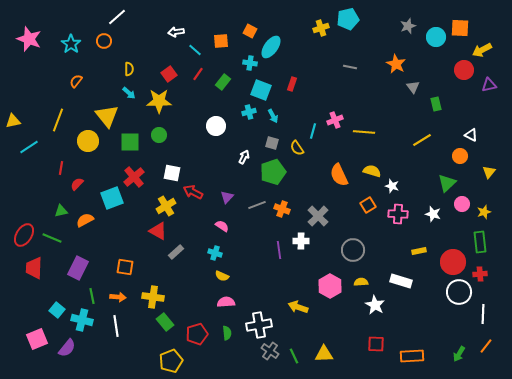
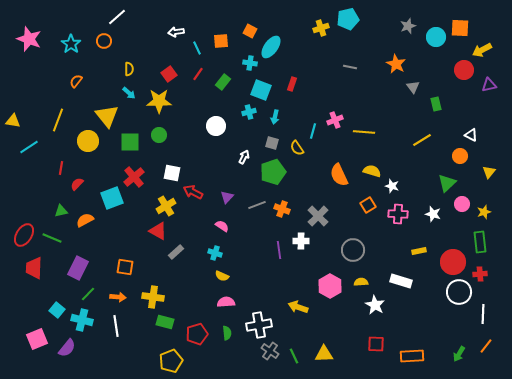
cyan line at (195, 50): moved 2 px right, 2 px up; rotated 24 degrees clockwise
cyan arrow at (273, 116): moved 2 px right, 1 px down; rotated 40 degrees clockwise
yellow triangle at (13, 121): rotated 21 degrees clockwise
green line at (92, 296): moved 4 px left, 2 px up; rotated 56 degrees clockwise
green rectangle at (165, 322): rotated 36 degrees counterclockwise
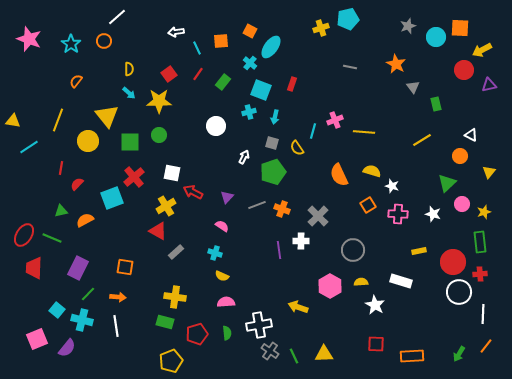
cyan cross at (250, 63): rotated 32 degrees clockwise
yellow cross at (153, 297): moved 22 px right
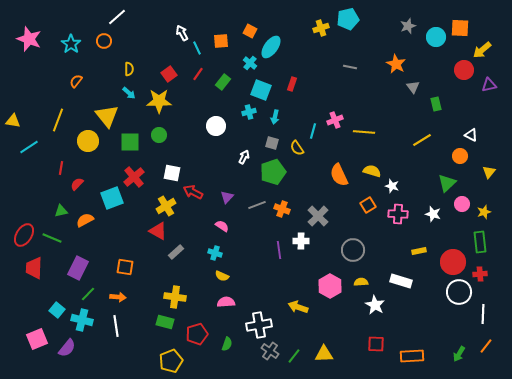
white arrow at (176, 32): moved 6 px right, 1 px down; rotated 70 degrees clockwise
yellow arrow at (482, 50): rotated 12 degrees counterclockwise
green semicircle at (227, 333): moved 11 px down; rotated 24 degrees clockwise
green line at (294, 356): rotated 63 degrees clockwise
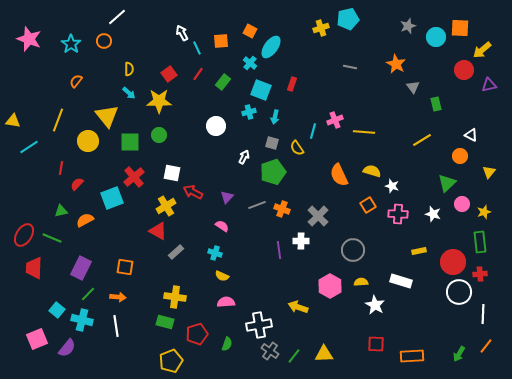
purple rectangle at (78, 268): moved 3 px right
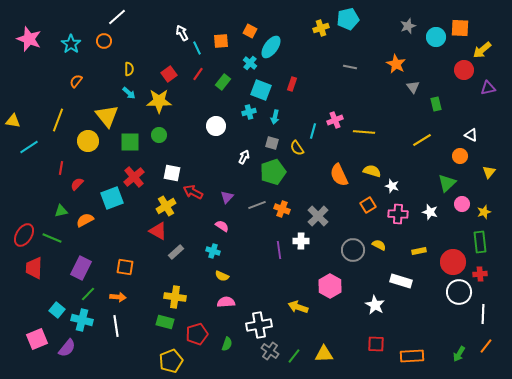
purple triangle at (489, 85): moved 1 px left, 3 px down
white star at (433, 214): moved 3 px left, 2 px up
cyan cross at (215, 253): moved 2 px left, 2 px up
yellow semicircle at (361, 282): moved 18 px right, 37 px up; rotated 32 degrees clockwise
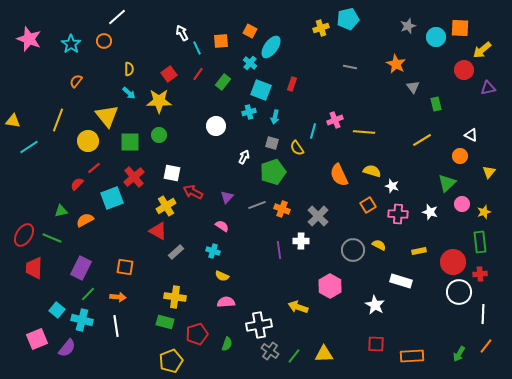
red line at (61, 168): moved 33 px right; rotated 40 degrees clockwise
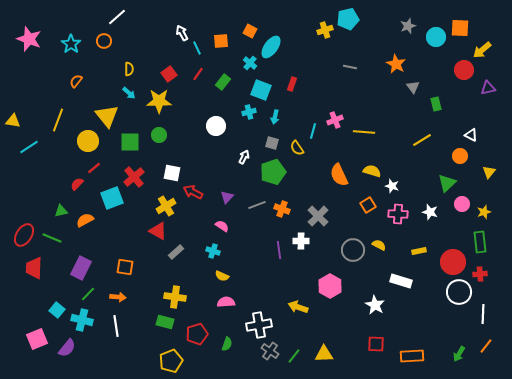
yellow cross at (321, 28): moved 4 px right, 2 px down
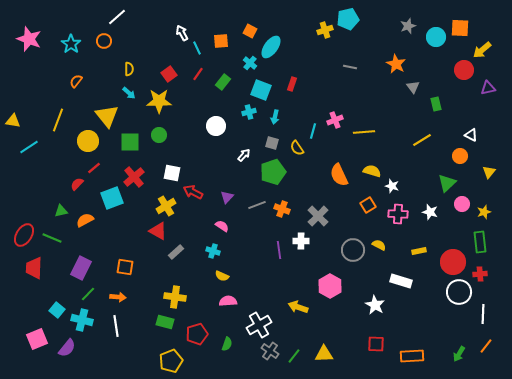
yellow line at (364, 132): rotated 10 degrees counterclockwise
white arrow at (244, 157): moved 2 px up; rotated 16 degrees clockwise
pink semicircle at (226, 302): moved 2 px right, 1 px up
white cross at (259, 325): rotated 20 degrees counterclockwise
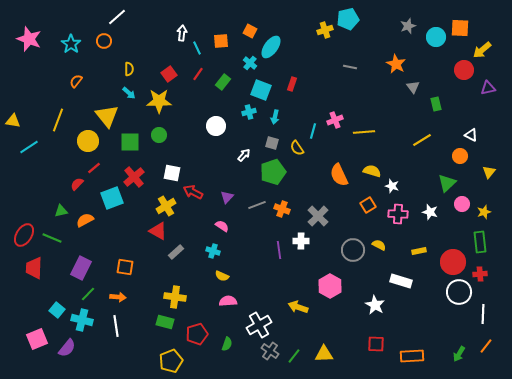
white arrow at (182, 33): rotated 35 degrees clockwise
